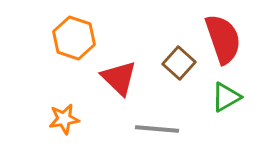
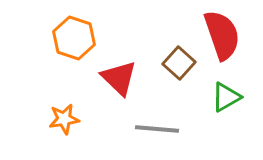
red semicircle: moved 1 px left, 4 px up
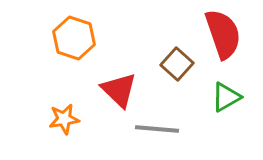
red semicircle: moved 1 px right, 1 px up
brown square: moved 2 px left, 1 px down
red triangle: moved 12 px down
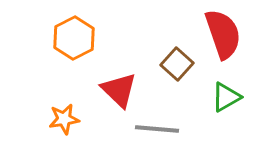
orange hexagon: rotated 15 degrees clockwise
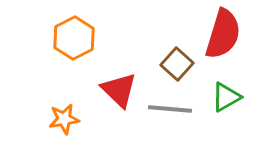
red semicircle: rotated 36 degrees clockwise
gray line: moved 13 px right, 20 px up
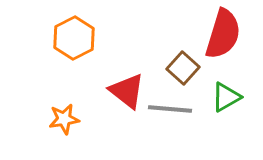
brown square: moved 6 px right, 4 px down
red triangle: moved 8 px right, 1 px down; rotated 6 degrees counterclockwise
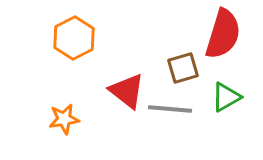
brown square: rotated 32 degrees clockwise
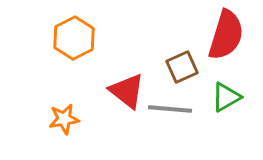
red semicircle: moved 3 px right, 1 px down
brown square: moved 1 px left, 1 px up; rotated 8 degrees counterclockwise
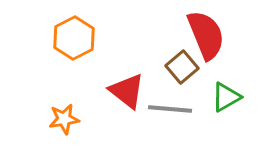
red semicircle: moved 20 px left; rotated 39 degrees counterclockwise
brown square: rotated 16 degrees counterclockwise
